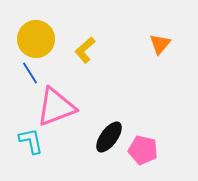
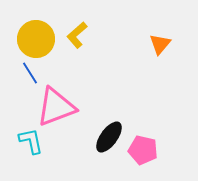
yellow L-shape: moved 8 px left, 15 px up
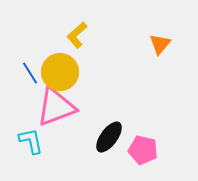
yellow circle: moved 24 px right, 33 px down
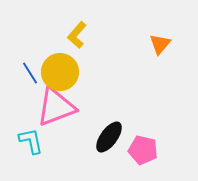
yellow L-shape: rotated 8 degrees counterclockwise
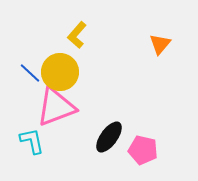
blue line: rotated 15 degrees counterclockwise
cyan L-shape: moved 1 px right
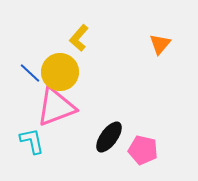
yellow L-shape: moved 2 px right, 3 px down
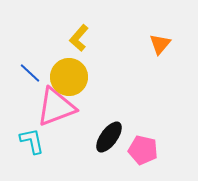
yellow circle: moved 9 px right, 5 px down
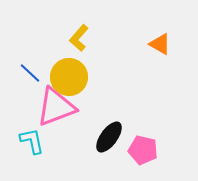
orange triangle: rotated 40 degrees counterclockwise
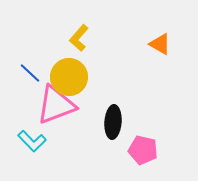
pink triangle: moved 2 px up
black ellipse: moved 4 px right, 15 px up; rotated 32 degrees counterclockwise
cyan L-shape: rotated 148 degrees clockwise
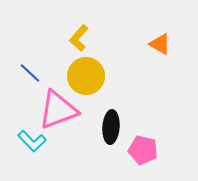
yellow circle: moved 17 px right, 1 px up
pink triangle: moved 2 px right, 5 px down
black ellipse: moved 2 px left, 5 px down
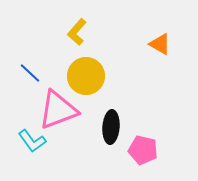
yellow L-shape: moved 2 px left, 6 px up
cyan L-shape: rotated 8 degrees clockwise
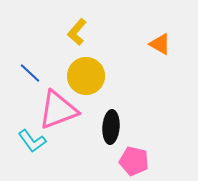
pink pentagon: moved 9 px left, 11 px down
